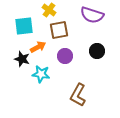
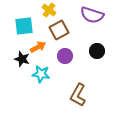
brown square: rotated 18 degrees counterclockwise
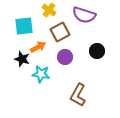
purple semicircle: moved 8 px left
brown square: moved 1 px right, 2 px down
purple circle: moved 1 px down
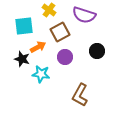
brown L-shape: moved 2 px right
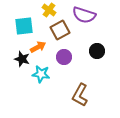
brown square: moved 2 px up
purple circle: moved 1 px left
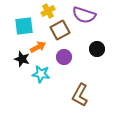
yellow cross: moved 1 px left, 1 px down; rotated 24 degrees clockwise
black circle: moved 2 px up
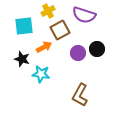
orange arrow: moved 6 px right
purple circle: moved 14 px right, 4 px up
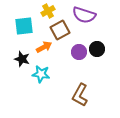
purple circle: moved 1 px right, 1 px up
